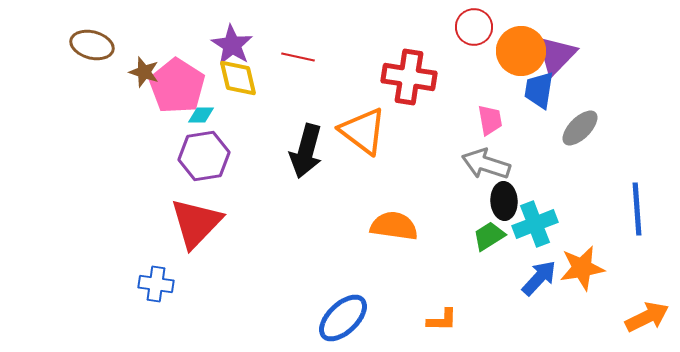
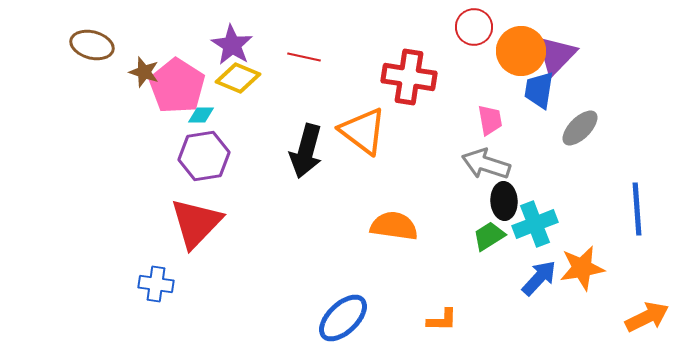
red line: moved 6 px right
yellow diamond: rotated 54 degrees counterclockwise
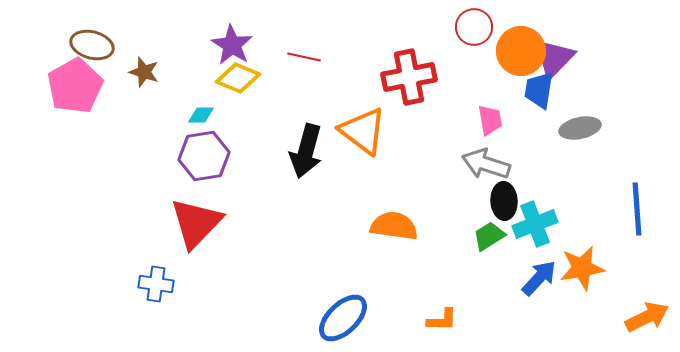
purple triangle: moved 2 px left, 3 px down
red cross: rotated 20 degrees counterclockwise
pink pentagon: moved 102 px left; rotated 10 degrees clockwise
gray ellipse: rotated 33 degrees clockwise
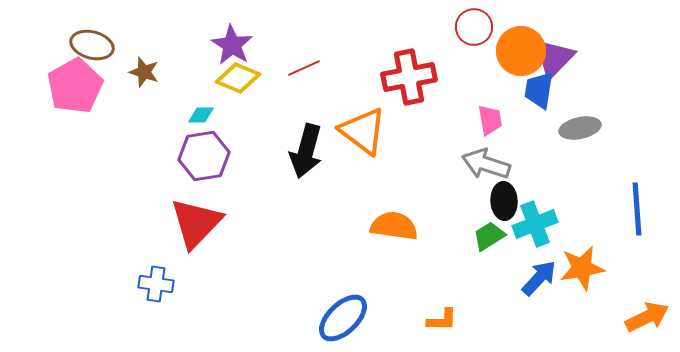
red line: moved 11 px down; rotated 36 degrees counterclockwise
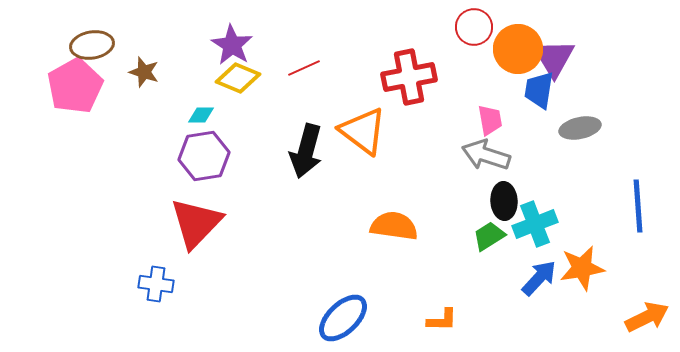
brown ellipse: rotated 24 degrees counterclockwise
orange circle: moved 3 px left, 2 px up
purple triangle: rotated 15 degrees counterclockwise
gray arrow: moved 9 px up
blue line: moved 1 px right, 3 px up
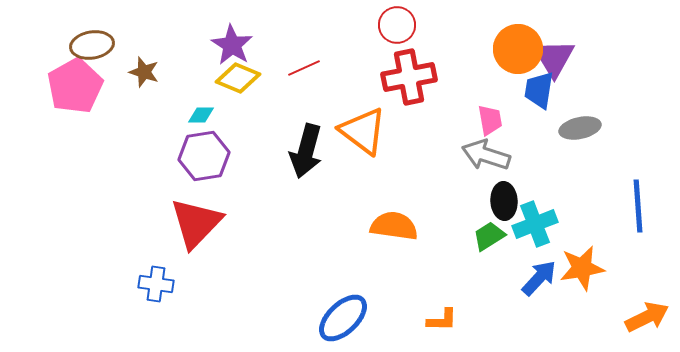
red circle: moved 77 px left, 2 px up
